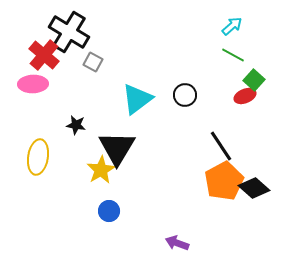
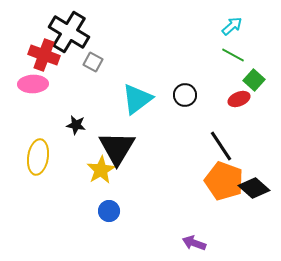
red cross: rotated 20 degrees counterclockwise
red ellipse: moved 6 px left, 3 px down
orange pentagon: rotated 24 degrees counterclockwise
purple arrow: moved 17 px right
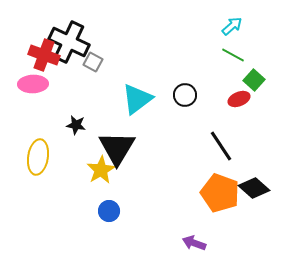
black cross: moved 10 px down; rotated 6 degrees counterclockwise
orange pentagon: moved 4 px left, 12 px down
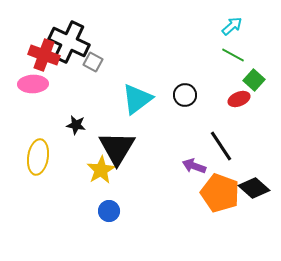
purple arrow: moved 77 px up
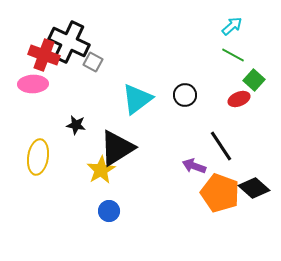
black triangle: rotated 27 degrees clockwise
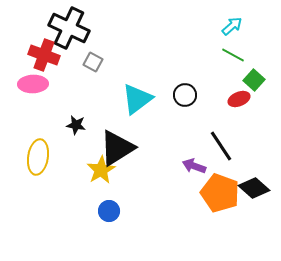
black cross: moved 14 px up
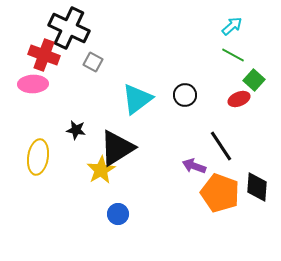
black star: moved 5 px down
black diamond: moved 3 px right, 1 px up; rotated 52 degrees clockwise
blue circle: moved 9 px right, 3 px down
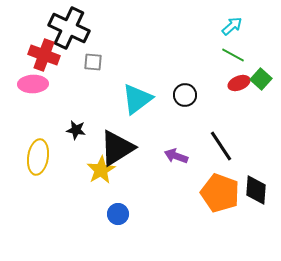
gray square: rotated 24 degrees counterclockwise
green square: moved 7 px right, 1 px up
red ellipse: moved 16 px up
purple arrow: moved 18 px left, 10 px up
black diamond: moved 1 px left, 3 px down
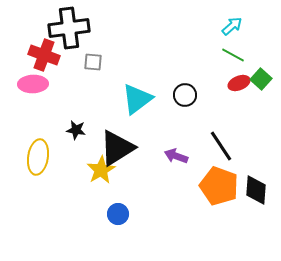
black cross: rotated 33 degrees counterclockwise
orange pentagon: moved 1 px left, 7 px up
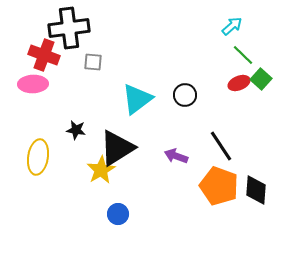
green line: moved 10 px right; rotated 15 degrees clockwise
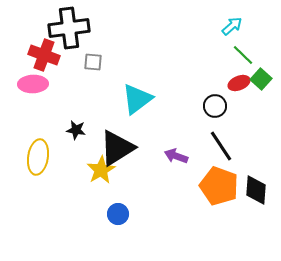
black circle: moved 30 px right, 11 px down
